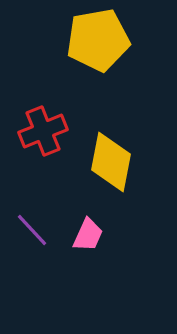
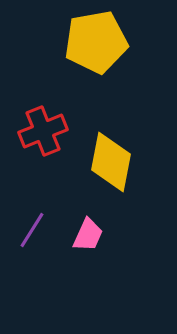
yellow pentagon: moved 2 px left, 2 px down
purple line: rotated 75 degrees clockwise
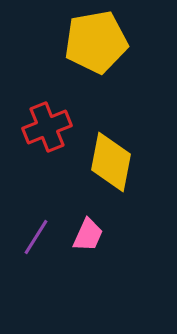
red cross: moved 4 px right, 4 px up
purple line: moved 4 px right, 7 px down
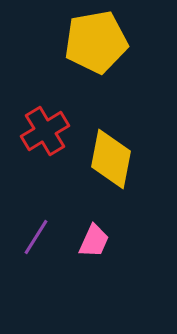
red cross: moved 2 px left, 4 px down; rotated 9 degrees counterclockwise
yellow diamond: moved 3 px up
pink trapezoid: moved 6 px right, 6 px down
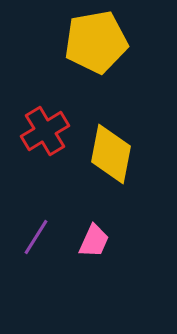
yellow diamond: moved 5 px up
